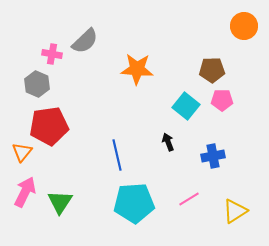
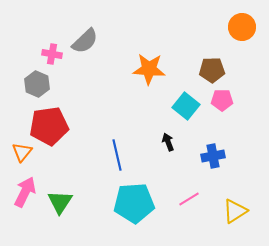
orange circle: moved 2 px left, 1 px down
orange star: moved 12 px right
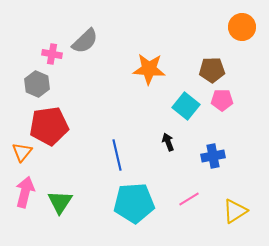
pink arrow: rotated 12 degrees counterclockwise
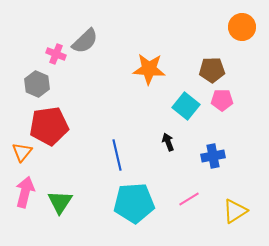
pink cross: moved 4 px right; rotated 12 degrees clockwise
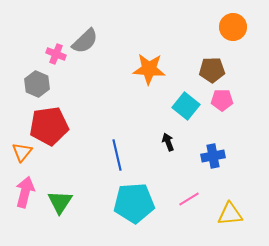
orange circle: moved 9 px left
yellow triangle: moved 5 px left, 3 px down; rotated 28 degrees clockwise
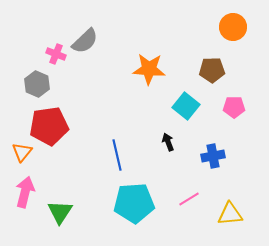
pink pentagon: moved 12 px right, 7 px down
green triangle: moved 10 px down
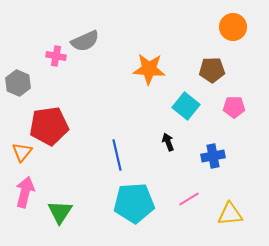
gray semicircle: rotated 20 degrees clockwise
pink cross: moved 2 px down; rotated 12 degrees counterclockwise
gray hexagon: moved 19 px left, 1 px up
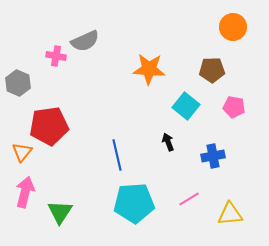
pink pentagon: rotated 10 degrees clockwise
